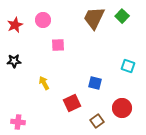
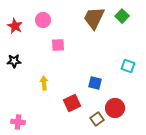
red star: moved 1 px down; rotated 21 degrees counterclockwise
yellow arrow: rotated 24 degrees clockwise
red circle: moved 7 px left
brown square: moved 2 px up
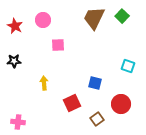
red circle: moved 6 px right, 4 px up
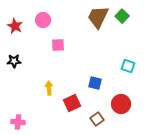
brown trapezoid: moved 4 px right, 1 px up
yellow arrow: moved 5 px right, 5 px down
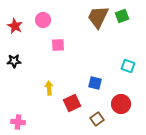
green square: rotated 24 degrees clockwise
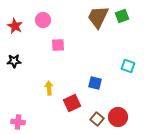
red circle: moved 3 px left, 13 px down
brown square: rotated 16 degrees counterclockwise
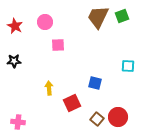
pink circle: moved 2 px right, 2 px down
cyan square: rotated 16 degrees counterclockwise
